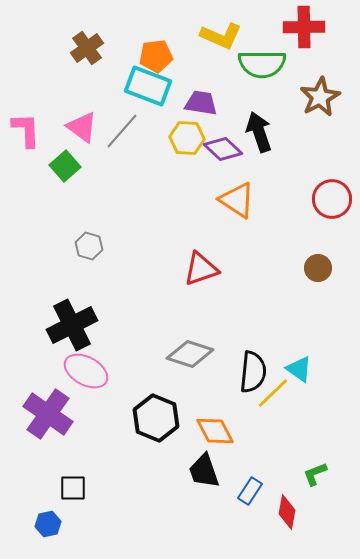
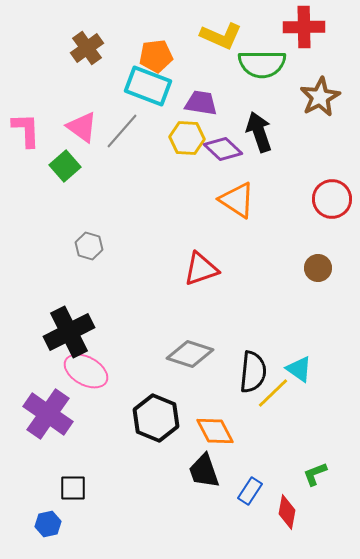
black cross: moved 3 px left, 7 px down
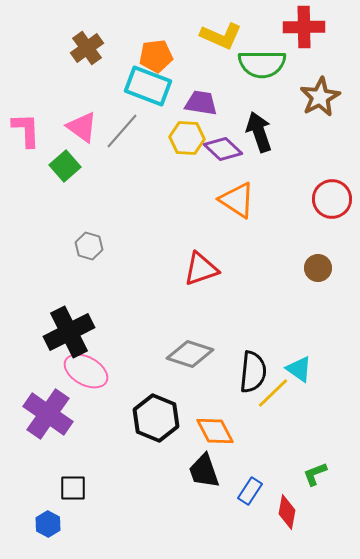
blue hexagon: rotated 20 degrees counterclockwise
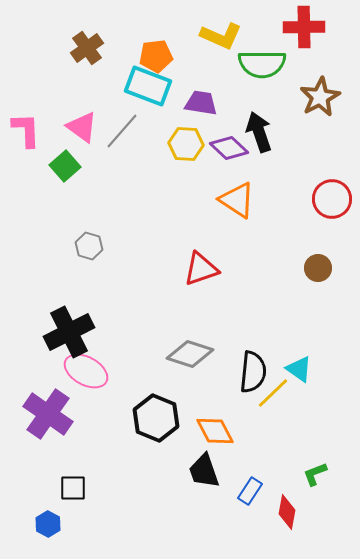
yellow hexagon: moved 1 px left, 6 px down
purple diamond: moved 6 px right, 1 px up
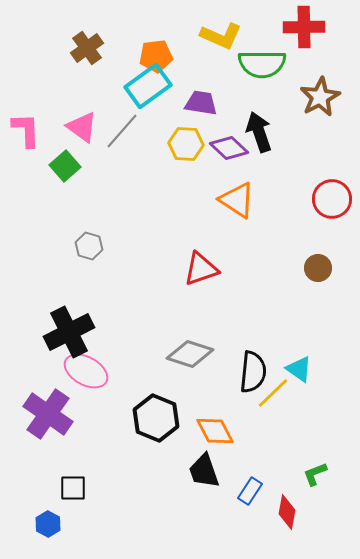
cyan rectangle: rotated 57 degrees counterclockwise
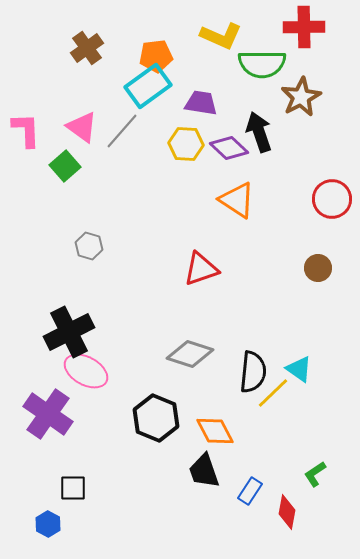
brown star: moved 19 px left
green L-shape: rotated 12 degrees counterclockwise
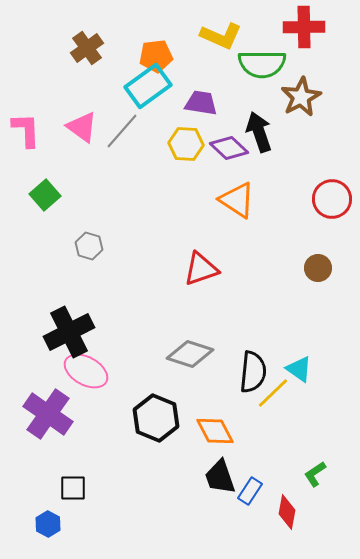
green square: moved 20 px left, 29 px down
black trapezoid: moved 16 px right, 6 px down
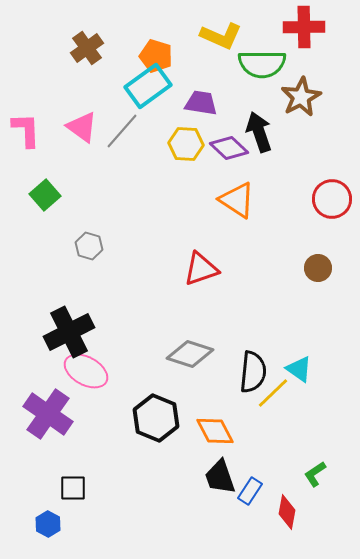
orange pentagon: rotated 24 degrees clockwise
